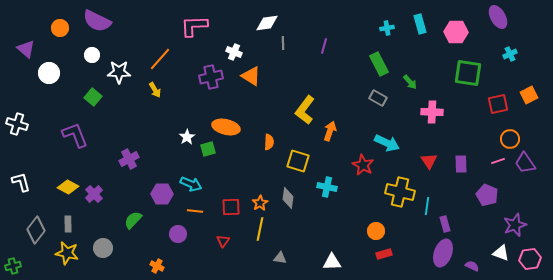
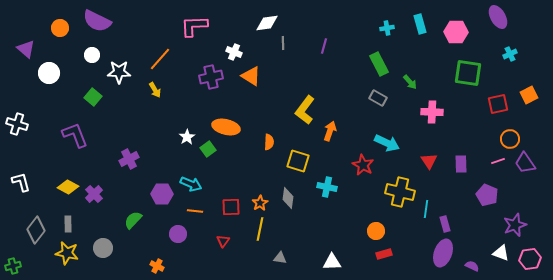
green square at (208, 149): rotated 21 degrees counterclockwise
cyan line at (427, 206): moved 1 px left, 3 px down
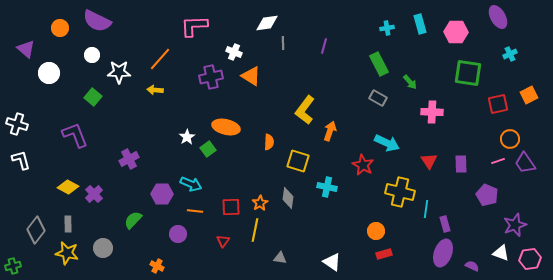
yellow arrow at (155, 90): rotated 126 degrees clockwise
white L-shape at (21, 182): moved 22 px up
yellow line at (260, 229): moved 5 px left, 1 px down
white triangle at (332, 262): rotated 36 degrees clockwise
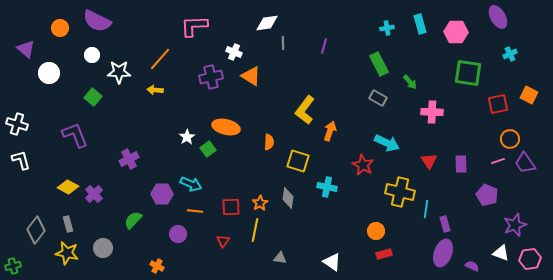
orange square at (529, 95): rotated 36 degrees counterclockwise
gray rectangle at (68, 224): rotated 14 degrees counterclockwise
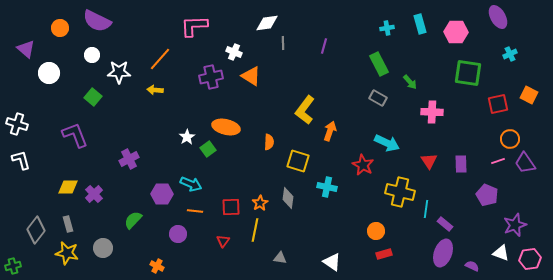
yellow diamond at (68, 187): rotated 30 degrees counterclockwise
purple rectangle at (445, 224): rotated 35 degrees counterclockwise
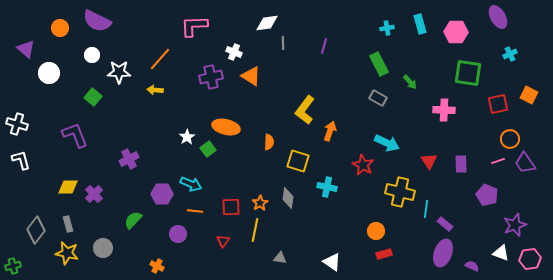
pink cross at (432, 112): moved 12 px right, 2 px up
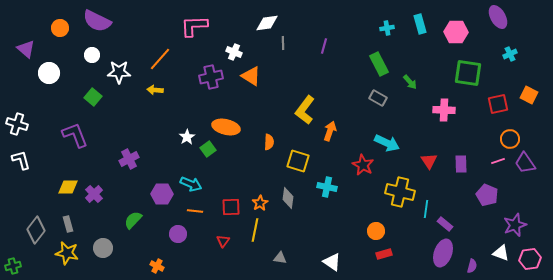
purple semicircle at (472, 266): rotated 80 degrees clockwise
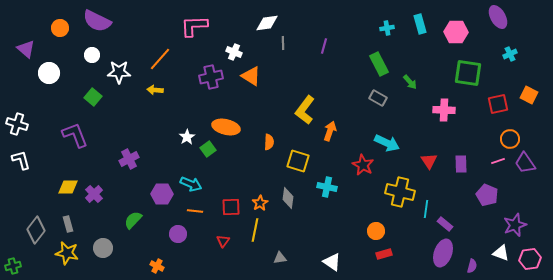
gray triangle at (280, 258): rotated 16 degrees counterclockwise
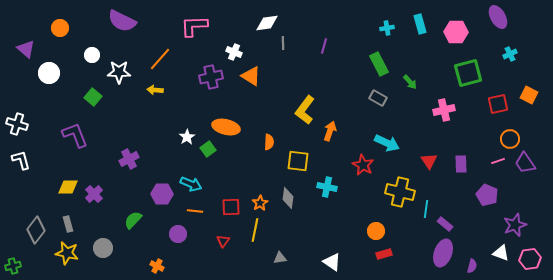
purple semicircle at (97, 21): moved 25 px right
green square at (468, 73): rotated 24 degrees counterclockwise
pink cross at (444, 110): rotated 15 degrees counterclockwise
yellow square at (298, 161): rotated 10 degrees counterclockwise
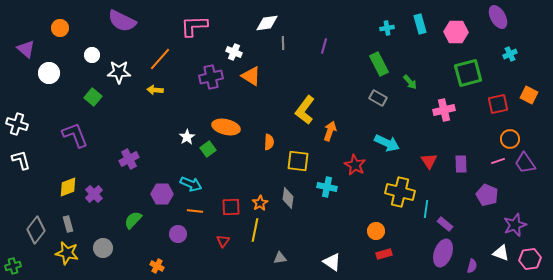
red star at (363, 165): moved 8 px left
yellow diamond at (68, 187): rotated 20 degrees counterclockwise
